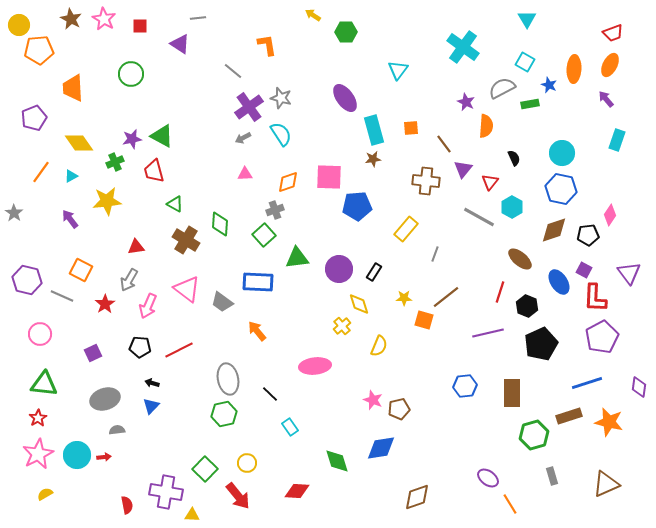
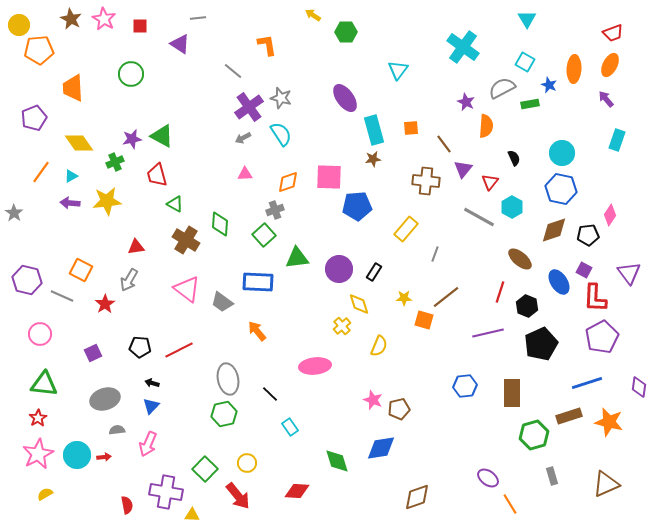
red trapezoid at (154, 171): moved 3 px right, 4 px down
purple arrow at (70, 219): moved 16 px up; rotated 48 degrees counterclockwise
pink arrow at (148, 306): moved 138 px down
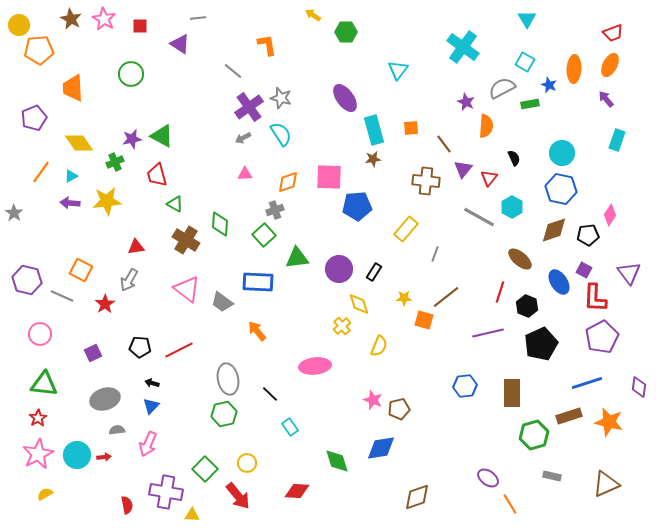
red triangle at (490, 182): moved 1 px left, 4 px up
gray rectangle at (552, 476): rotated 60 degrees counterclockwise
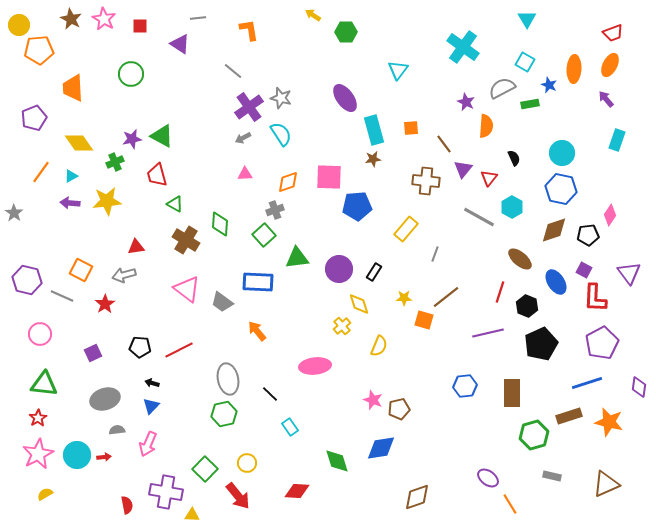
orange L-shape at (267, 45): moved 18 px left, 15 px up
gray arrow at (129, 280): moved 5 px left, 5 px up; rotated 45 degrees clockwise
blue ellipse at (559, 282): moved 3 px left
purple pentagon at (602, 337): moved 6 px down
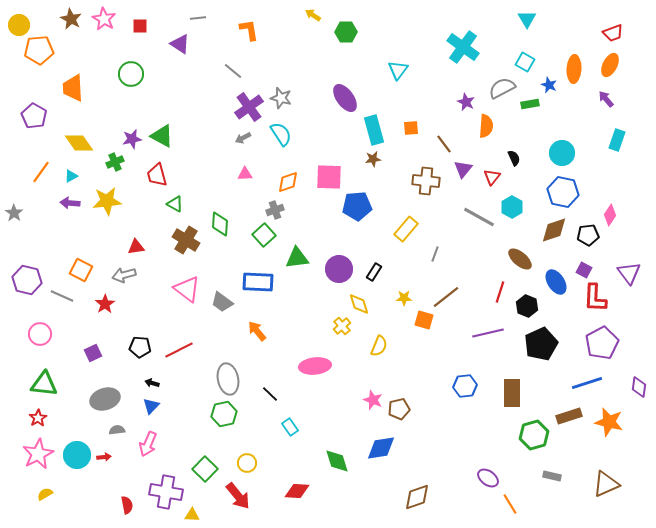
purple pentagon at (34, 118): moved 2 px up; rotated 20 degrees counterclockwise
red triangle at (489, 178): moved 3 px right, 1 px up
blue hexagon at (561, 189): moved 2 px right, 3 px down
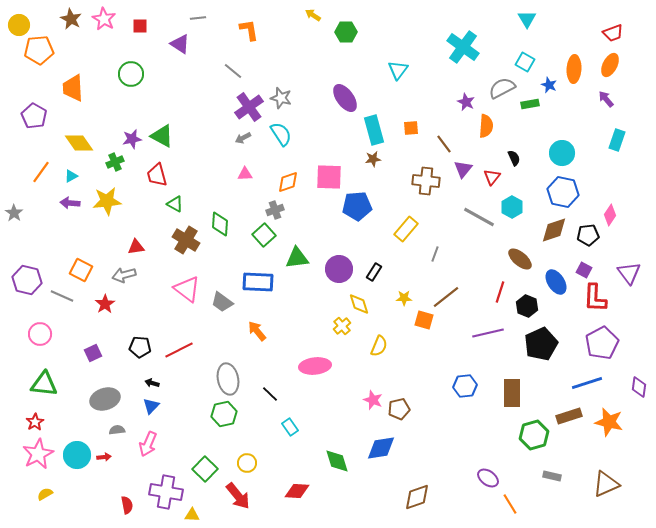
red star at (38, 418): moved 3 px left, 4 px down
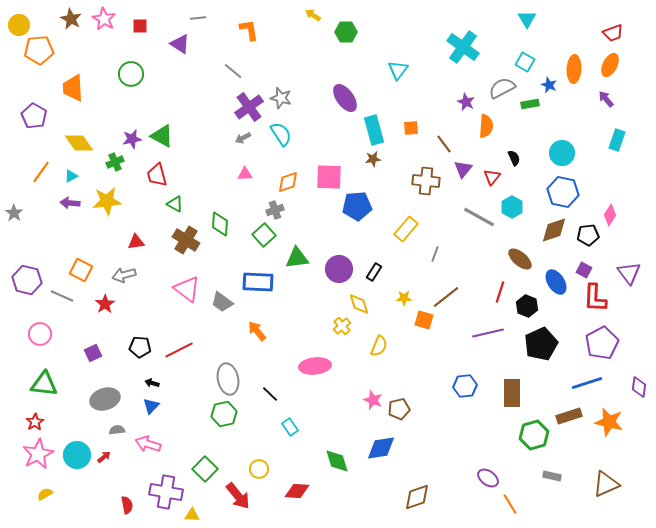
red triangle at (136, 247): moved 5 px up
pink arrow at (148, 444): rotated 85 degrees clockwise
red arrow at (104, 457): rotated 32 degrees counterclockwise
yellow circle at (247, 463): moved 12 px right, 6 px down
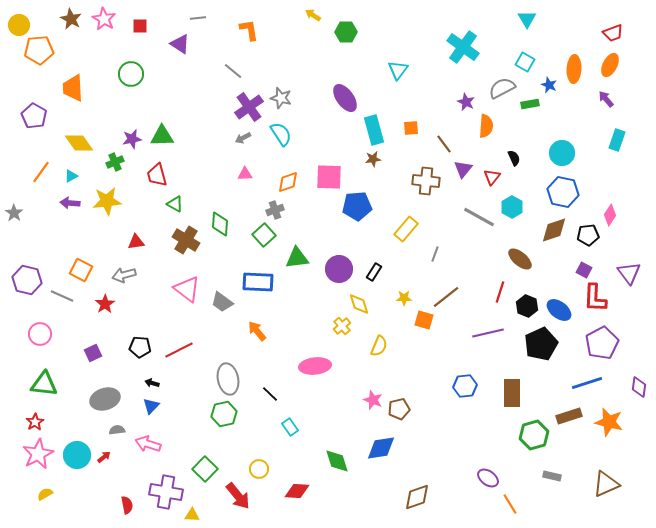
green triangle at (162, 136): rotated 30 degrees counterclockwise
blue ellipse at (556, 282): moved 3 px right, 28 px down; rotated 20 degrees counterclockwise
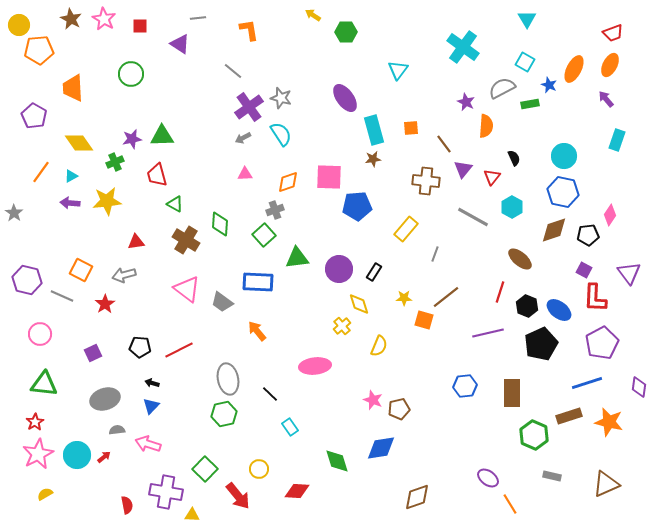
orange ellipse at (574, 69): rotated 24 degrees clockwise
cyan circle at (562, 153): moved 2 px right, 3 px down
gray line at (479, 217): moved 6 px left
green hexagon at (534, 435): rotated 20 degrees counterclockwise
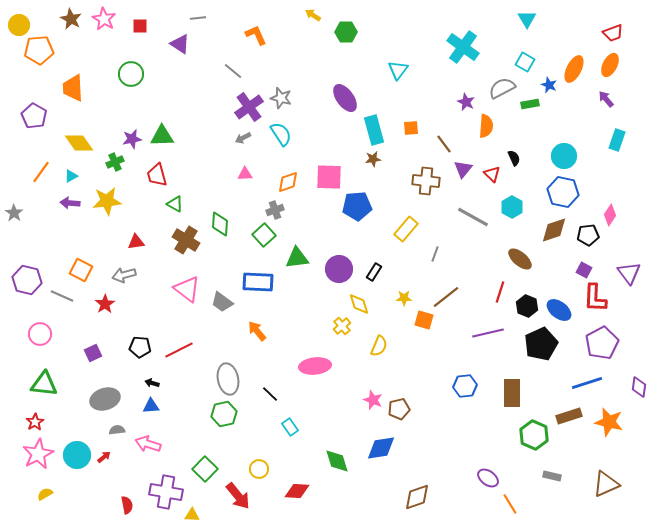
orange L-shape at (249, 30): moved 7 px right, 5 px down; rotated 15 degrees counterclockwise
red triangle at (492, 177): moved 3 px up; rotated 24 degrees counterclockwise
blue triangle at (151, 406): rotated 42 degrees clockwise
